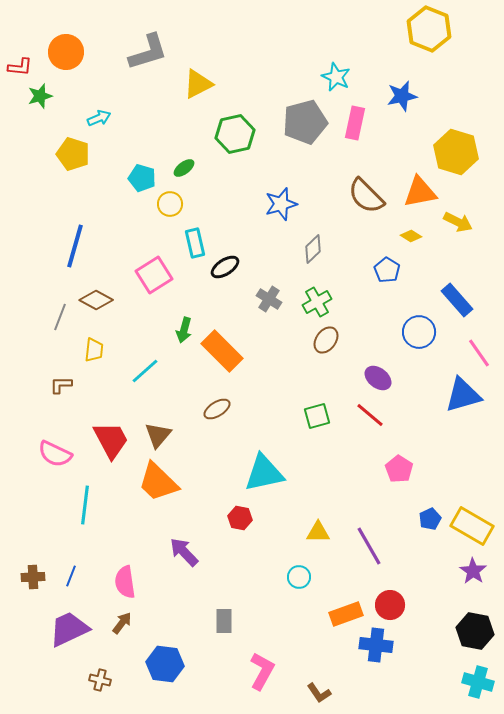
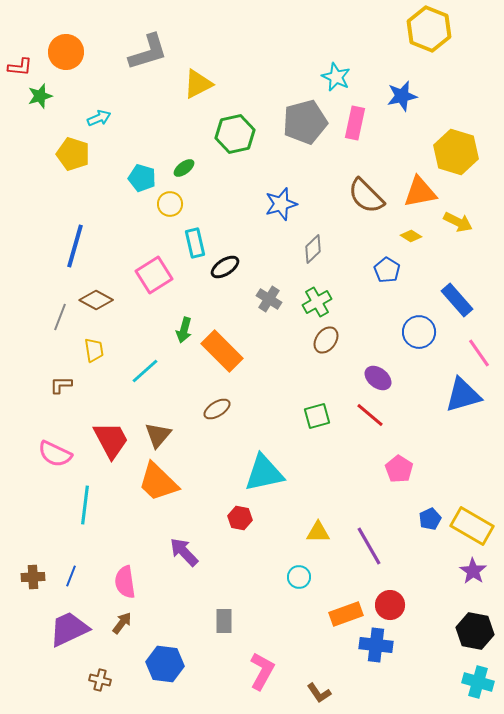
yellow trapezoid at (94, 350): rotated 15 degrees counterclockwise
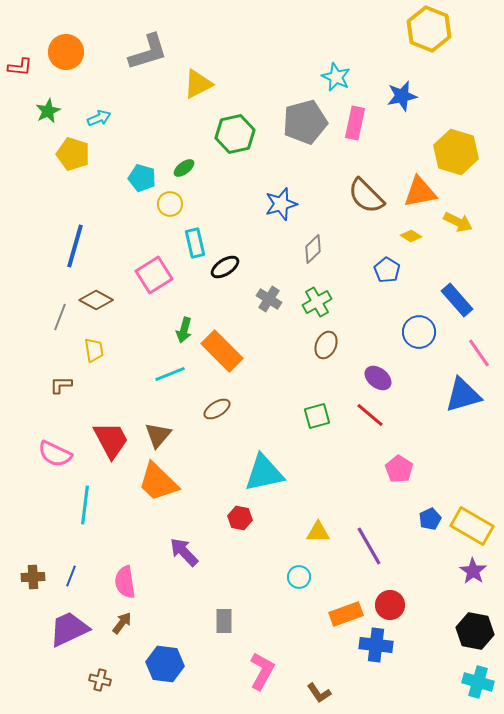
green star at (40, 96): moved 8 px right, 15 px down; rotated 10 degrees counterclockwise
brown ellipse at (326, 340): moved 5 px down; rotated 12 degrees counterclockwise
cyan line at (145, 371): moved 25 px right, 3 px down; rotated 20 degrees clockwise
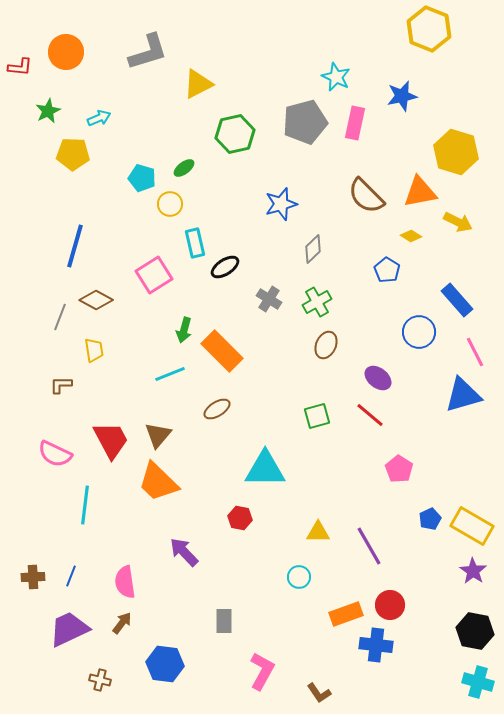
yellow pentagon at (73, 154): rotated 16 degrees counterclockwise
pink line at (479, 353): moved 4 px left, 1 px up; rotated 8 degrees clockwise
cyan triangle at (264, 473): moved 1 px right, 4 px up; rotated 12 degrees clockwise
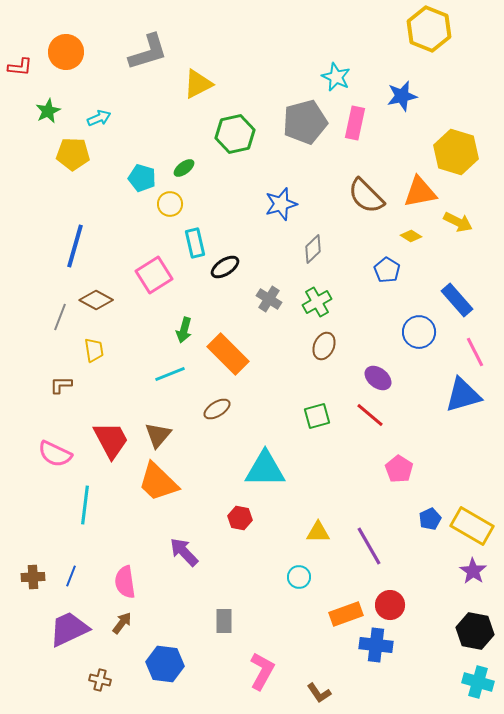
brown ellipse at (326, 345): moved 2 px left, 1 px down
orange rectangle at (222, 351): moved 6 px right, 3 px down
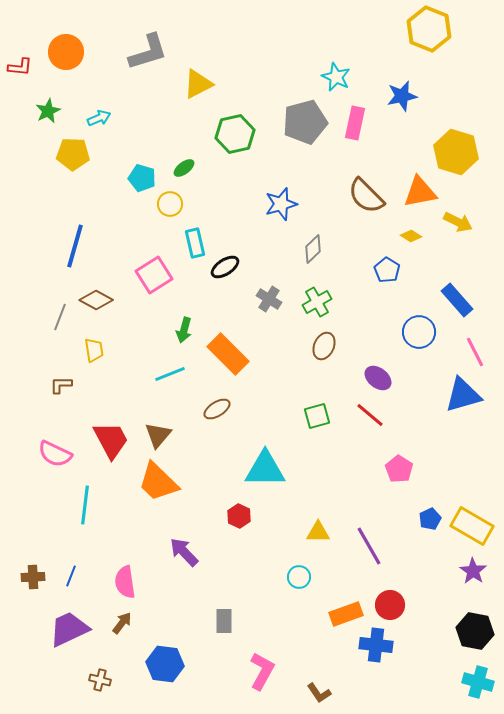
red hexagon at (240, 518): moved 1 px left, 2 px up; rotated 15 degrees clockwise
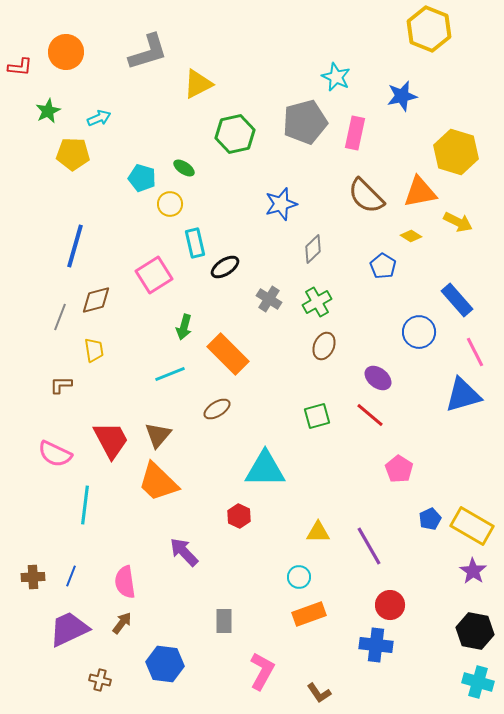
pink rectangle at (355, 123): moved 10 px down
green ellipse at (184, 168): rotated 70 degrees clockwise
blue pentagon at (387, 270): moved 4 px left, 4 px up
brown diamond at (96, 300): rotated 44 degrees counterclockwise
green arrow at (184, 330): moved 3 px up
orange rectangle at (346, 614): moved 37 px left
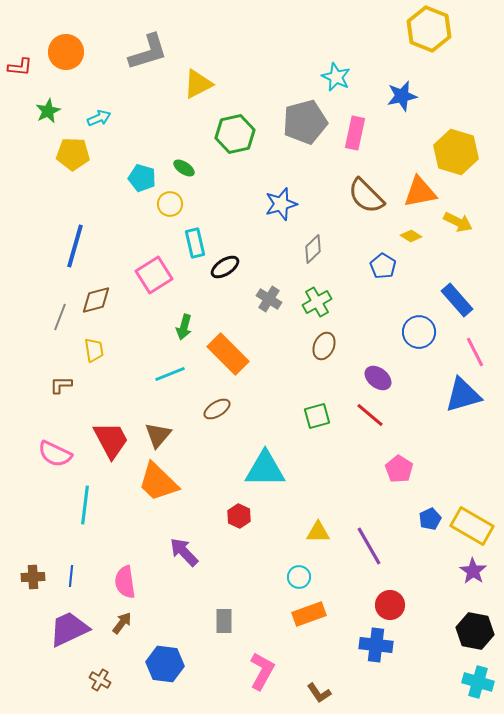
blue line at (71, 576): rotated 15 degrees counterclockwise
brown cross at (100, 680): rotated 15 degrees clockwise
